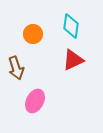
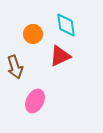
cyan diamond: moved 5 px left, 1 px up; rotated 15 degrees counterclockwise
red triangle: moved 13 px left, 4 px up
brown arrow: moved 1 px left, 1 px up
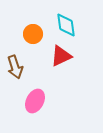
red triangle: moved 1 px right
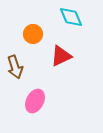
cyan diamond: moved 5 px right, 8 px up; rotated 15 degrees counterclockwise
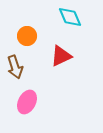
cyan diamond: moved 1 px left
orange circle: moved 6 px left, 2 px down
pink ellipse: moved 8 px left, 1 px down
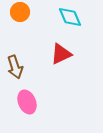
orange circle: moved 7 px left, 24 px up
red triangle: moved 2 px up
pink ellipse: rotated 50 degrees counterclockwise
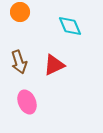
cyan diamond: moved 9 px down
red triangle: moved 7 px left, 11 px down
brown arrow: moved 4 px right, 5 px up
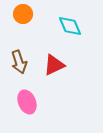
orange circle: moved 3 px right, 2 px down
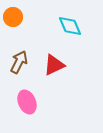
orange circle: moved 10 px left, 3 px down
brown arrow: rotated 135 degrees counterclockwise
